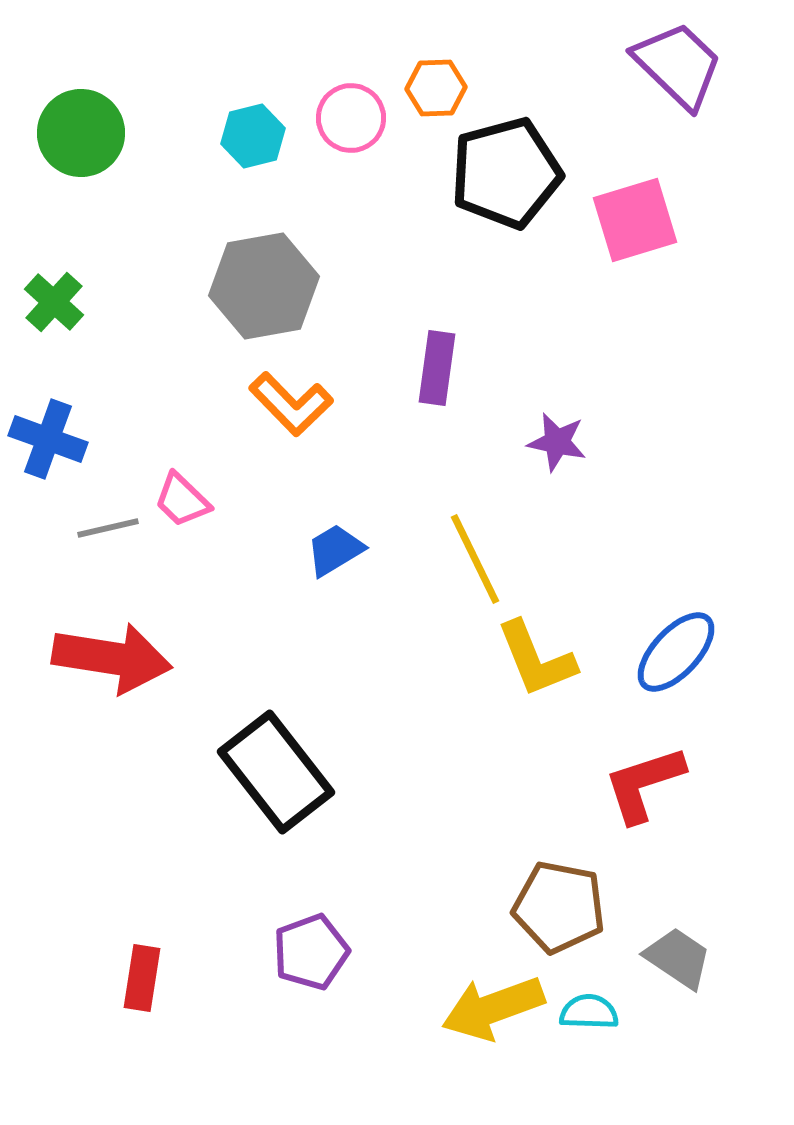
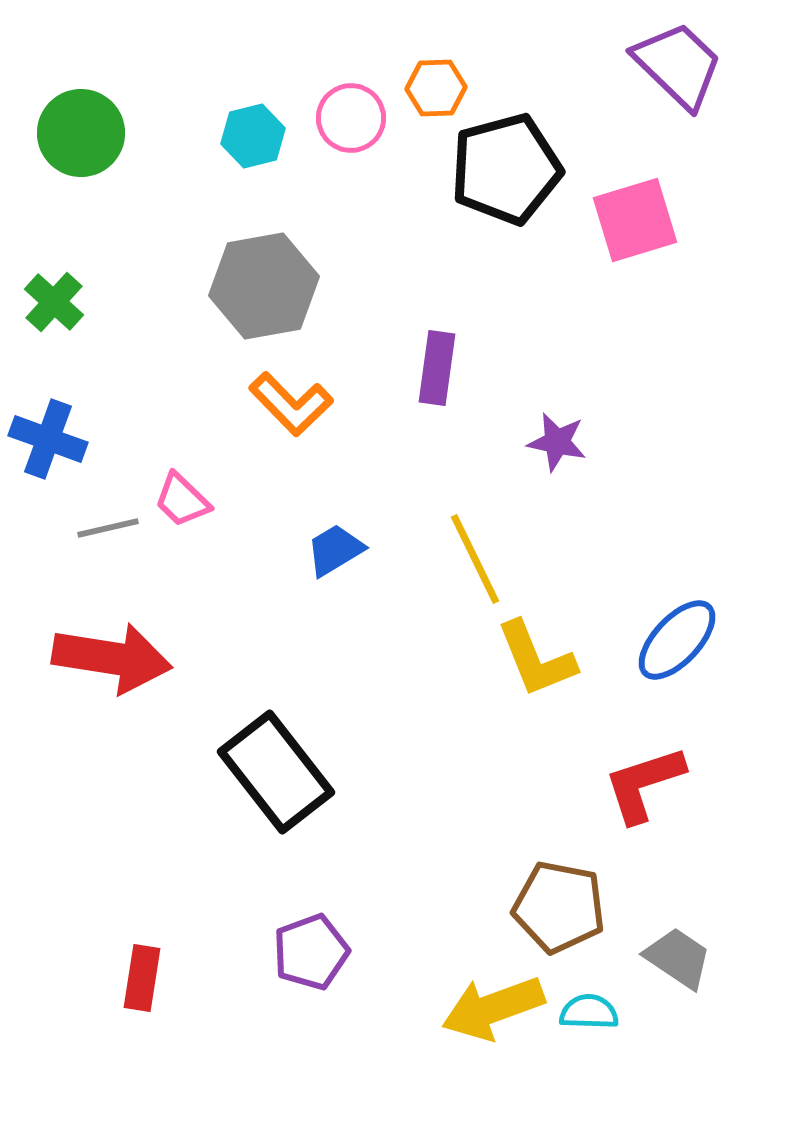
black pentagon: moved 4 px up
blue ellipse: moved 1 px right, 12 px up
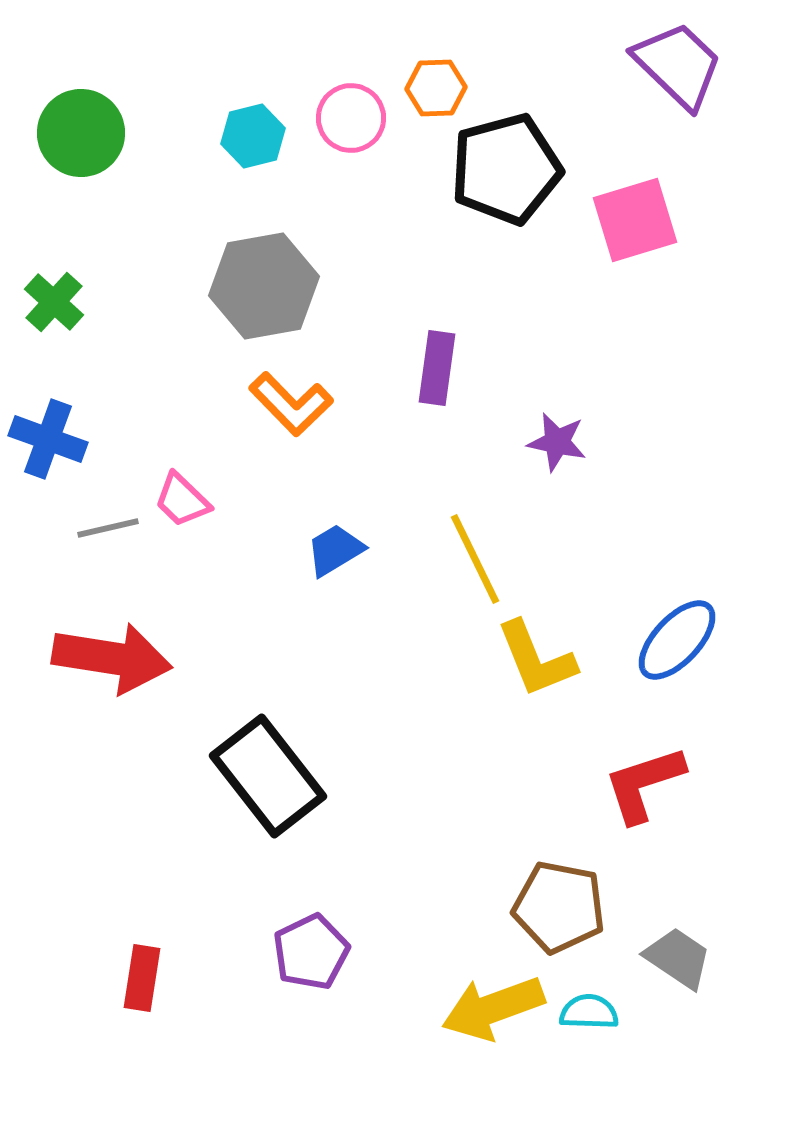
black rectangle: moved 8 px left, 4 px down
purple pentagon: rotated 6 degrees counterclockwise
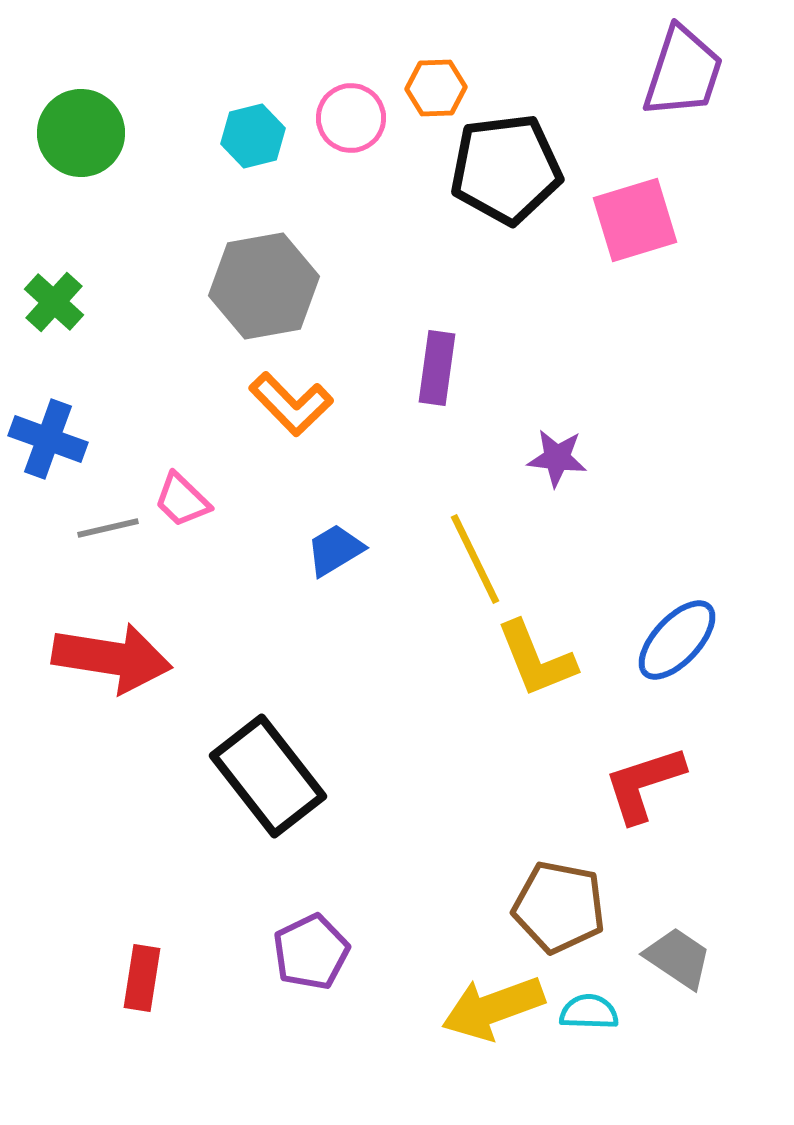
purple trapezoid: moved 5 px right, 7 px down; rotated 64 degrees clockwise
black pentagon: rotated 8 degrees clockwise
purple star: moved 16 px down; rotated 6 degrees counterclockwise
